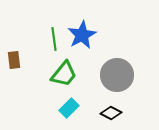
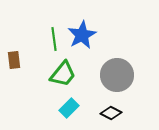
green trapezoid: moved 1 px left
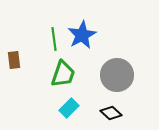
green trapezoid: rotated 20 degrees counterclockwise
black diamond: rotated 15 degrees clockwise
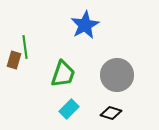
blue star: moved 3 px right, 10 px up
green line: moved 29 px left, 8 px down
brown rectangle: rotated 24 degrees clockwise
cyan rectangle: moved 1 px down
black diamond: rotated 25 degrees counterclockwise
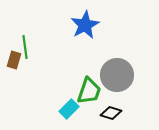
green trapezoid: moved 26 px right, 17 px down
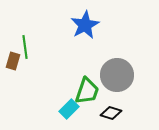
brown rectangle: moved 1 px left, 1 px down
green trapezoid: moved 2 px left
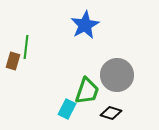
green line: moved 1 px right; rotated 15 degrees clockwise
cyan rectangle: moved 2 px left; rotated 18 degrees counterclockwise
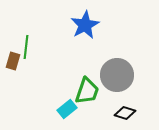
cyan rectangle: rotated 24 degrees clockwise
black diamond: moved 14 px right
